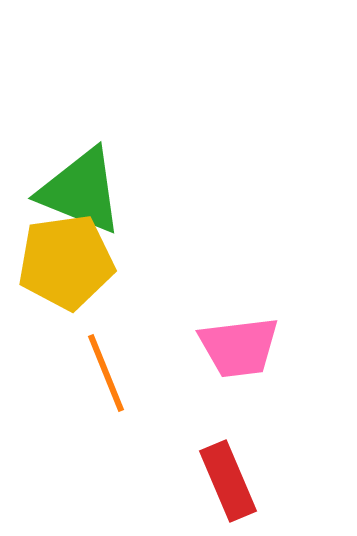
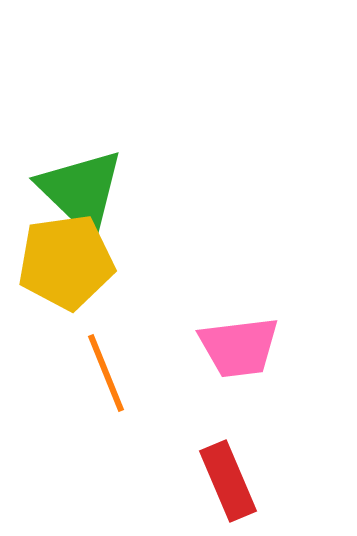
green triangle: rotated 22 degrees clockwise
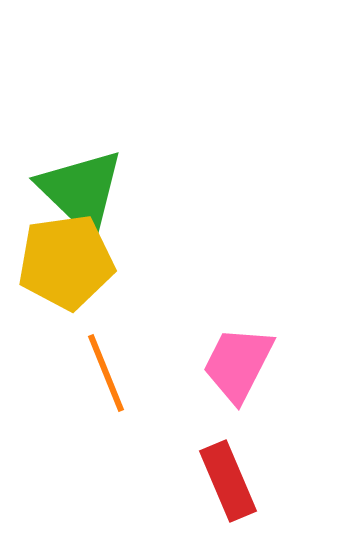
pink trapezoid: moved 1 px left, 17 px down; rotated 124 degrees clockwise
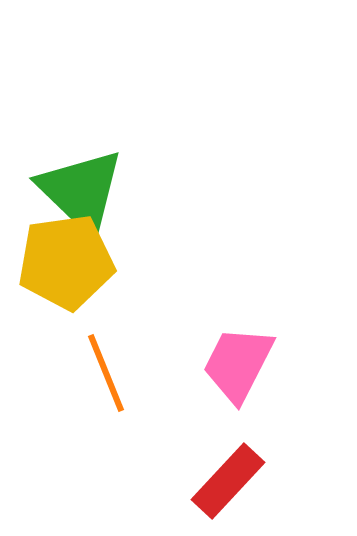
red rectangle: rotated 66 degrees clockwise
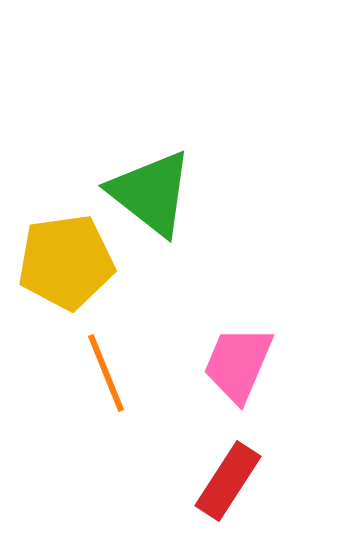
green triangle: moved 70 px right, 2 px down; rotated 6 degrees counterclockwise
pink trapezoid: rotated 4 degrees counterclockwise
red rectangle: rotated 10 degrees counterclockwise
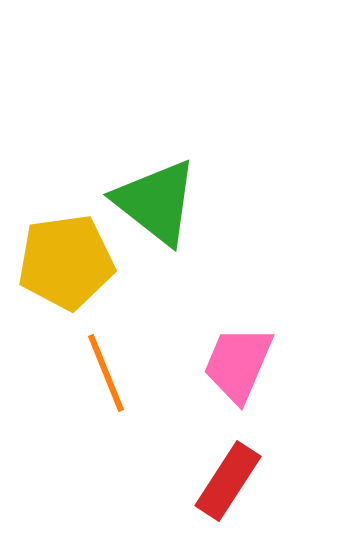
green triangle: moved 5 px right, 9 px down
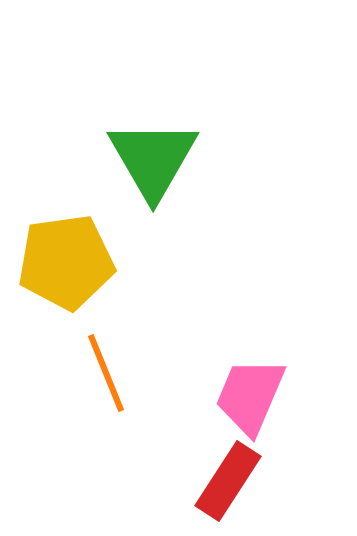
green triangle: moved 3 px left, 43 px up; rotated 22 degrees clockwise
pink trapezoid: moved 12 px right, 32 px down
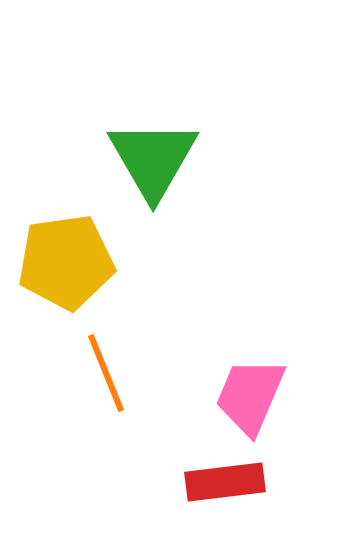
red rectangle: moved 3 px left, 1 px down; rotated 50 degrees clockwise
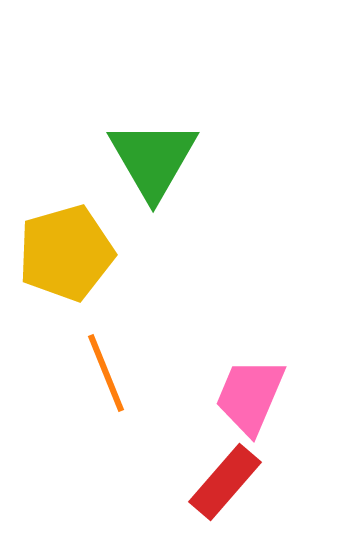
yellow pentagon: moved 9 px up; rotated 8 degrees counterclockwise
red rectangle: rotated 42 degrees counterclockwise
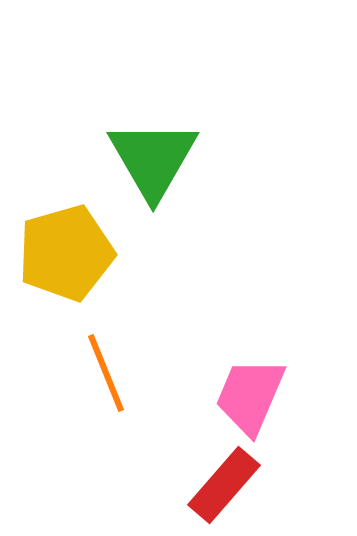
red rectangle: moved 1 px left, 3 px down
